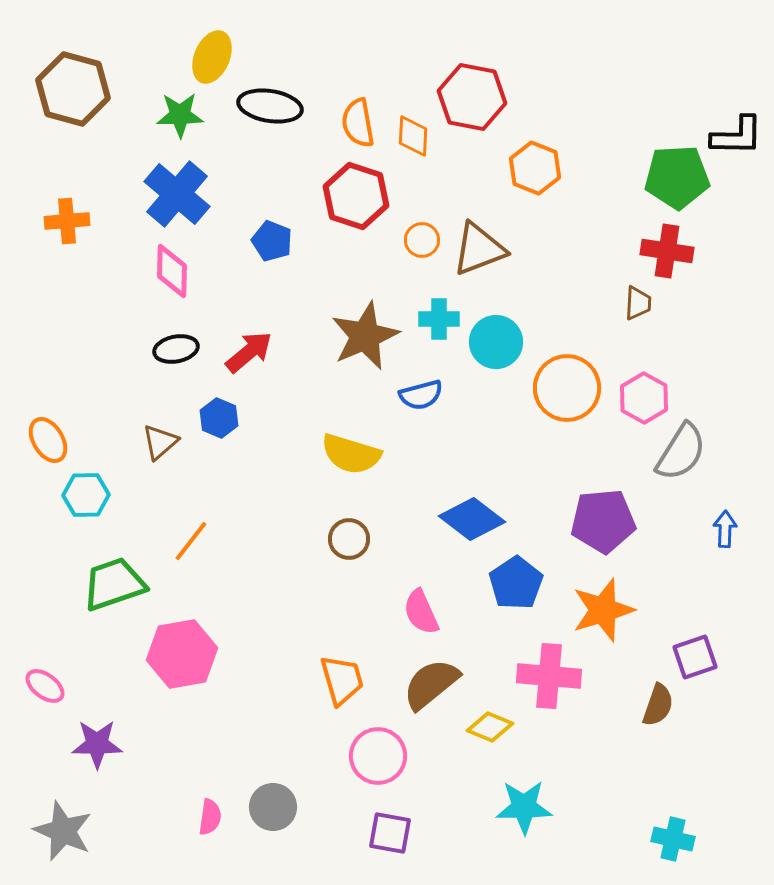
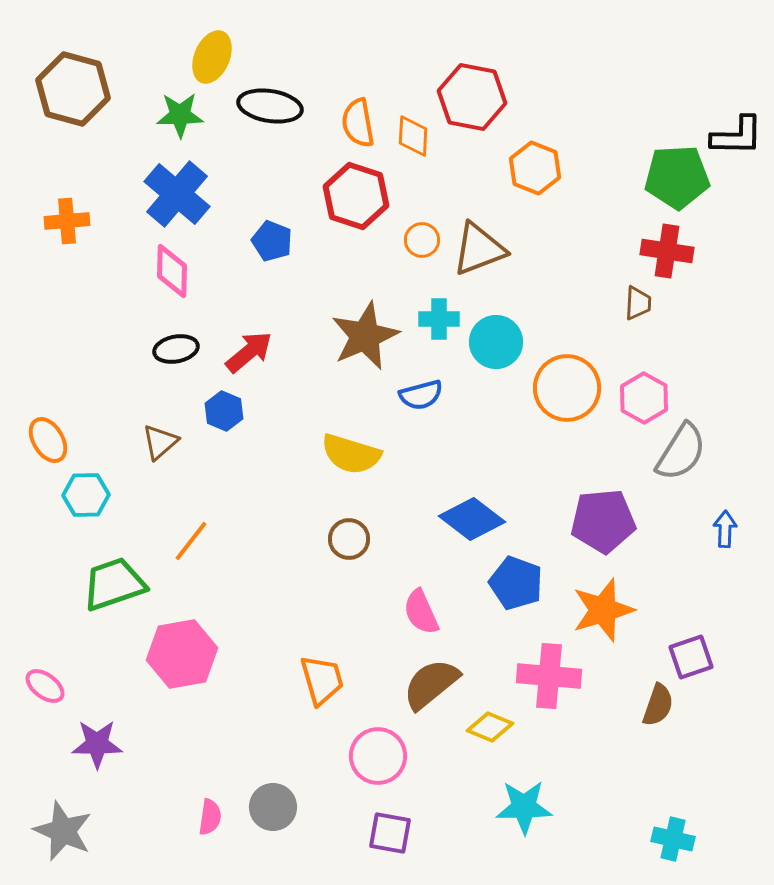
blue hexagon at (219, 418): moved 5 px right, 7 px up
blue pentagon at (516, 583): rotated 18 degrees counterclockwise
purple square at (695, 657): moved 4 px left
orange trapezoid at (342, 680): moved 20 px left
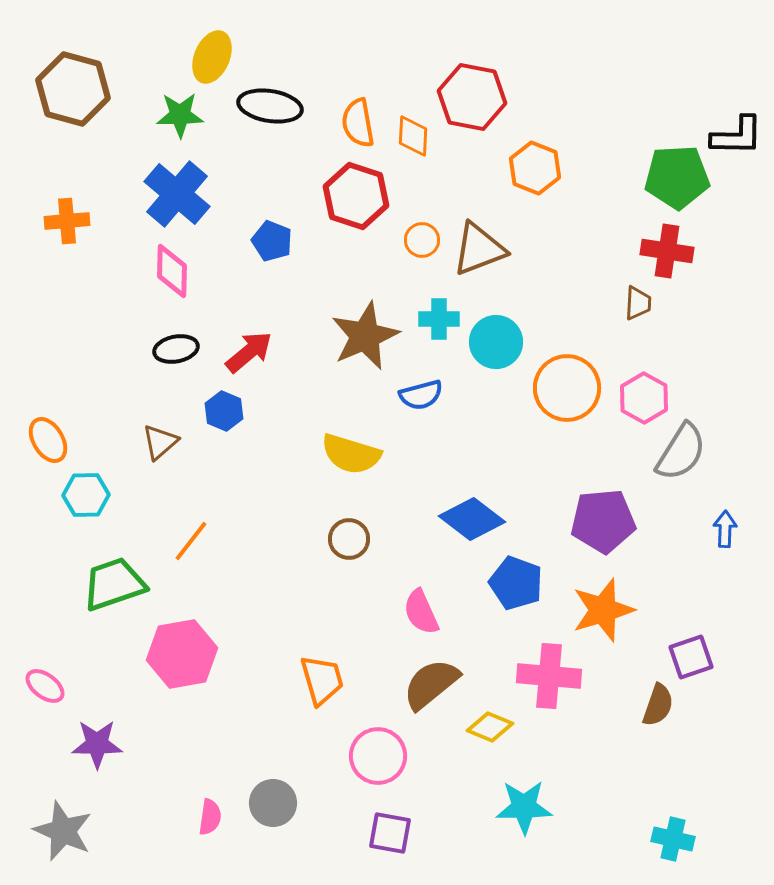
gray circle at (273, 807): moved 4 px up
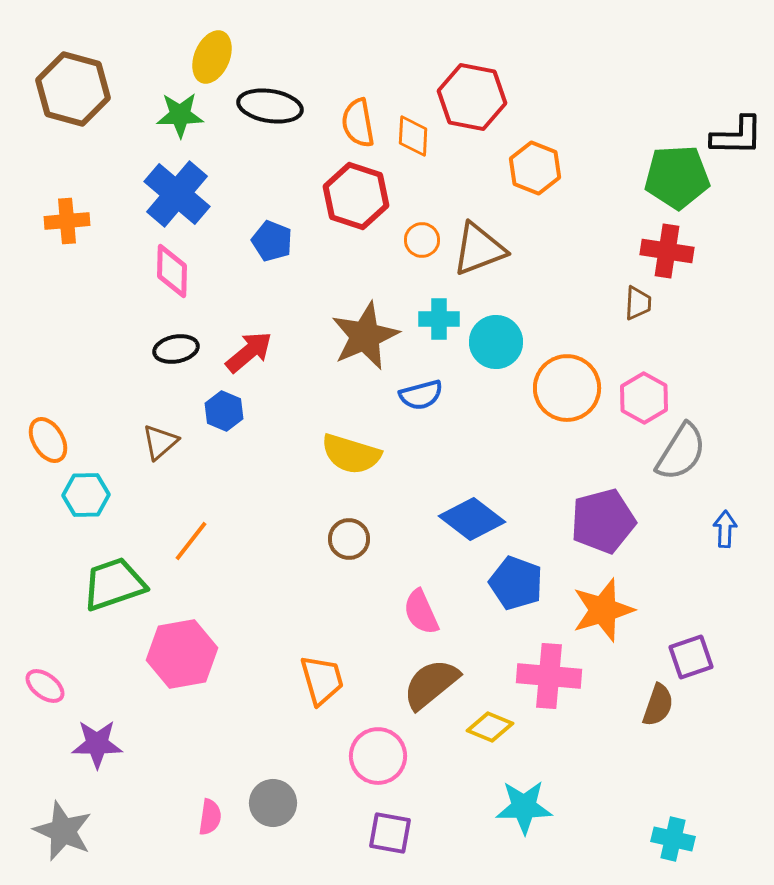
purple pentagon at (603, 521): rotated 10 degrees counterclockwise
